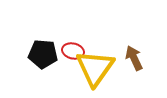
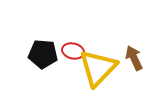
yellow triangle: moved 3 px right; rotated 9 degrees clockwise
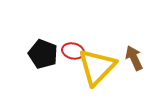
black pentagon: rotated 16 degrees clockwise
yellow triangle: moved 1 px left, 1 px up
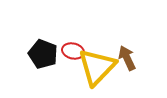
brown arrow: moved 7 px left
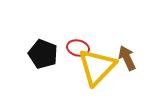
red ellipse: moved 5 px right, 3 px up
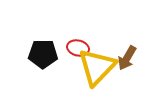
black pentagon: rotated 20 degrees counterclockwise
brown arrow: rotated 125 degrees counterclockwise
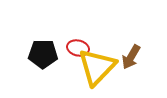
brown arrow: moved 4 px right, 1 px up
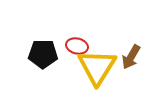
red ellipse: moved 1 px left, 2 px up
yellow triangle: rotated 12 degrees counterclockwise
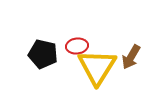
red ellipse: rotated 20 degrees counterclockwise
black pentagon: rotated 12 degrees clockwise
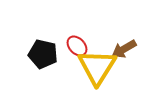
red ellipse: rotated 55 degrees clockwise
brown arrow: moved 7 px left, 8 px up; rotated 30 degrees clockwise
